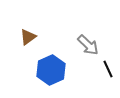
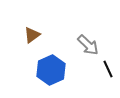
brown triangle: moved 4 px right, 2 px up
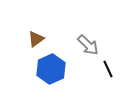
brown triangle: moved 4 px right, 4 px down
blue hexagon: moved 1 px up
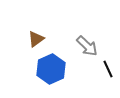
gray arrow: moved 1 px left, 1 px down
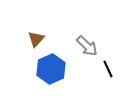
brown triangle: rotated 12 degrees counterclockwise
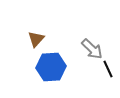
gray arrow: moved 5 px right, 3 px down
blue hexagon: moved 2 px up; rotated 20 degrees clockwise
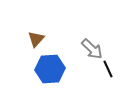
blue hexagon: moved 1 px left, 2 px down
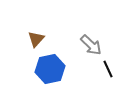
gray arrow: moved 1 px left, 4 px up
blue hexagon: rotated 8 degrees counterclockwise
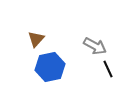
gray arrow: moved 4 px right, 1 px down; rotated 15 degrees counterclockwise
blue hexagon: moved 2 px up
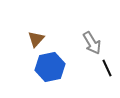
gray arrow: moved 3 px left, 3 px up; rotated 30 degrees clockwise
black line: moved 1 px left, 1 px up
